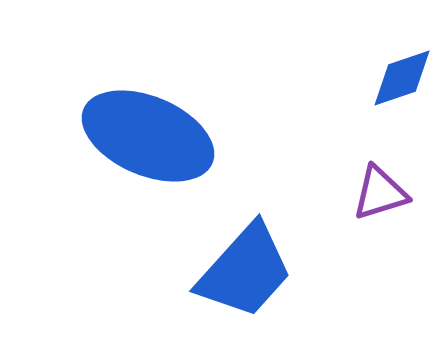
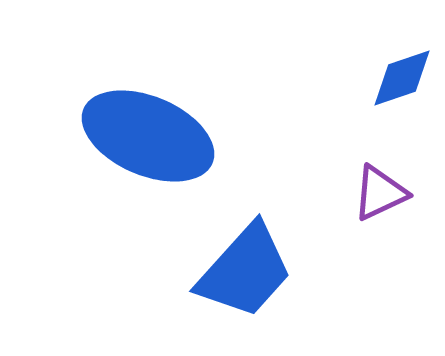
purple triangle: rotated 8 degrees counterclockwise
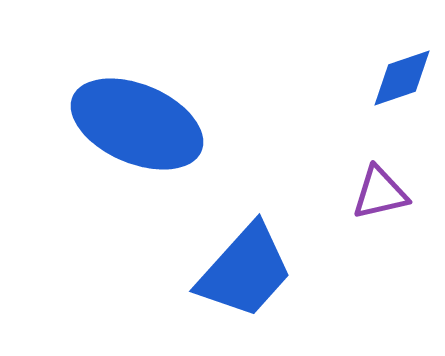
blue ellipse: moved 11 px left, 12 px up
purple triangle: rotated 12 degrees clockwise
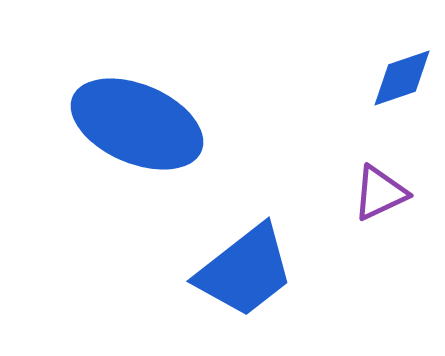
purple triangle: rotated 12 degrees counterclockwise
blue trapezoid: rotated 10 degrees clockwise
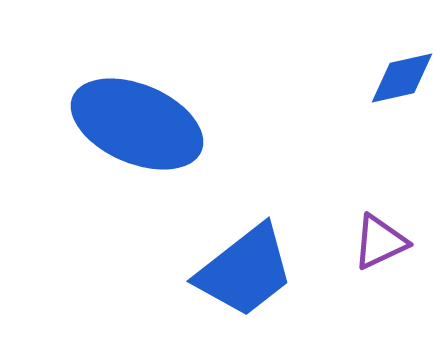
blue diamond: rotated 6 degrees clockwise
purple triangle: moved 49 px down
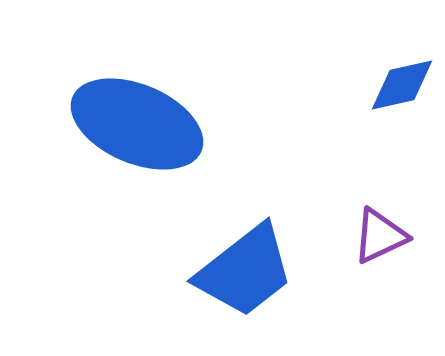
blue diamond: moved 7 px down
purple triangle: moved 6 px up
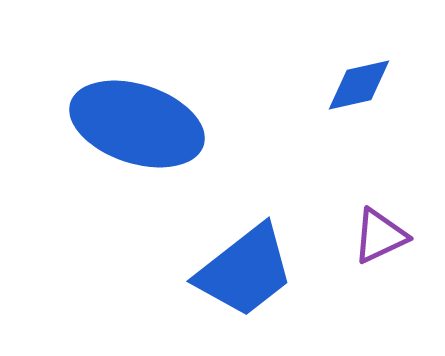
blue diamond: moved 43 px left
blue ellipse: rotated 5 degrees counterclockwise
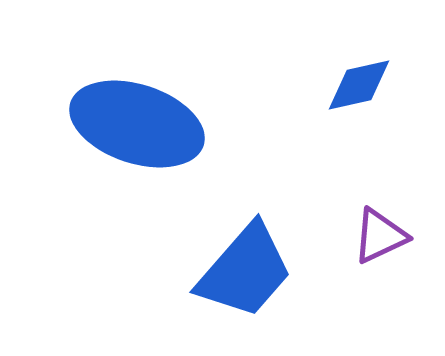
blue trapezoid: rotated 11 degrees counterclockwise
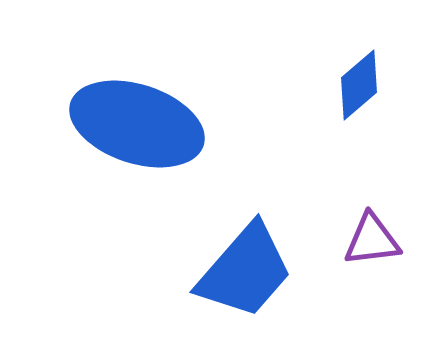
blue diamond: rotated 28 degrees counterclockwise
purple triangle: moved 8 px left, 4 px down; rotated 18 degrees clockwise
